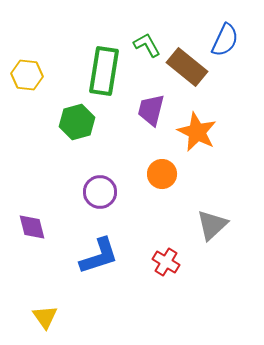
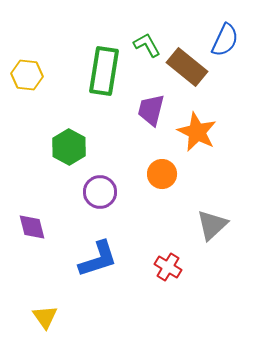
green hexagon: moved 8 px left, 25 px down; rotated 16 degrees counterclockwise
blue L-shape: moved 1 px left, 3 px down
red cross: moved 2 px right, 5 px down
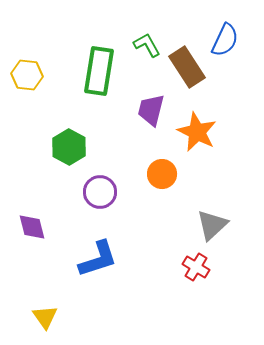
brown rectangle: rotated 18 degrees clockwise
green rectangle: moved 5 px left
red cross: moved 28 px right
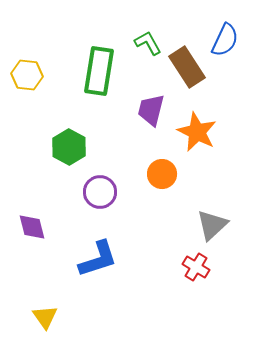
green L-shape: moved 1 px right, 2 px up
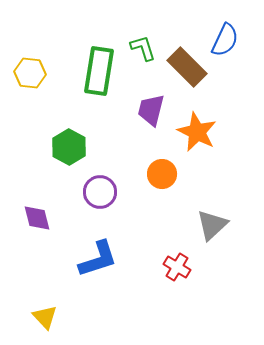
green L-shape: moved 5 px left, 5 px down; rotated 12 degrees clockwise
brown rectangle: rotated 12 degrees counterclockwise
yellow hexagon: moved 3 px right, 2 px up
purple diamond: moved 5 px right, 9 px up
red cross: moved 19 px left
yellow triangle: rotated 8 degrees counterclockwise
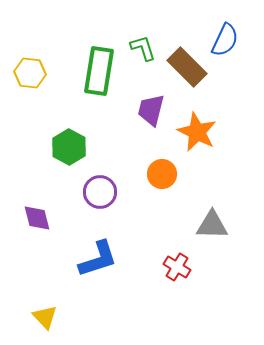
gray triangle: rotated 44 degrees clockwise
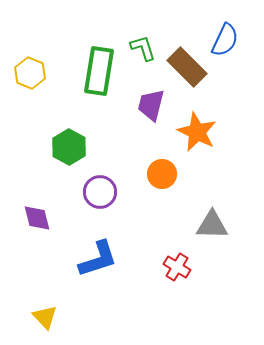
yellow hexagon: rotated 16 degrees clockwise
purple trapezoid: moved 5 px up
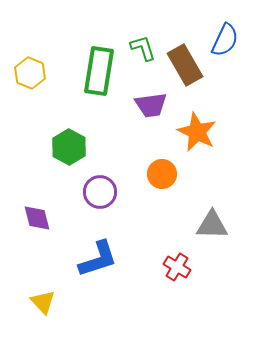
brown rectangle: moved 2 px left, 2 px up; rotated 15 degrees clockwise
purple trapezoid: rotated 112 degrees counterclockwise
yellow triangle: moved 2 px left, 15 px up
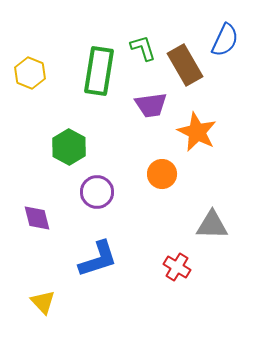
purple circle: moved 3 px left
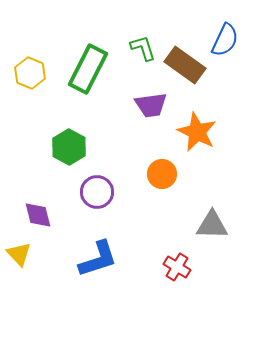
brown rectangle: rotated 24 degrees counterclockwise
green rectangle: moved 11 px left, 2 px up; rotated 18 degrees clockwise
purple diamond: moved 1 px right, 3 px up
yellow triangle: moved 24 px left, 48 px up
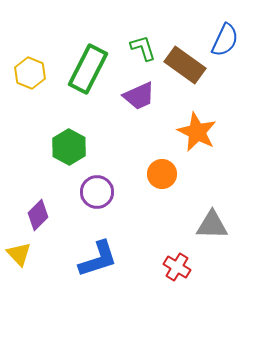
purple trapezoid: moved 12 px left, 9 px up; rotated 16 degrees counterclockwise
purple diamond: rotated 60 degrees clockwise
